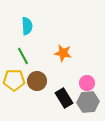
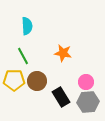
pink circle: moved 1 px left, 1 px up
black rectangle: moved 3 px left, 1 px up
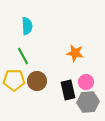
orange star: moved 12 px right
black rectangle: moved 7 px right, 7 px up; rotated 18 degrees clockwise
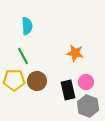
gray hexagon: moved 4 px down; rotated 25 degrees clockwise
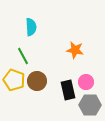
cyan semicircle: moved 4 px right, 1 px down
orange star: moved 3 px up
yellow pentagon: rotated 20 degrees clockwise
gray hexagon: moved 2 px right, 1 px up; rotated 20 degrees counterclockwise
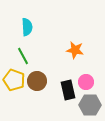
cyan semicircle: moved 4 px left
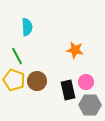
green line: moved 6 px left
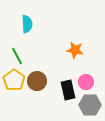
cyan semicircle: moved 3 px up
yellow pentagon: rotated 15 degrees clockwise
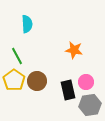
orange star: moved 1 px left
gray hexagon: rotated 10 degrees counterclockwise
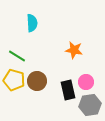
cyan semicircle: moved 5 px right, 1 px up
green line: rotated 30 degrees counterclockwise
yellow pentagon: rotated 20 degrees counterclockwise
